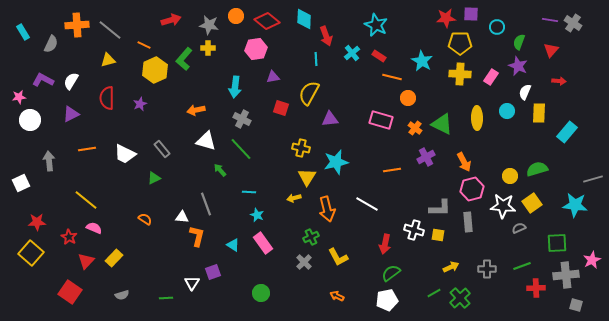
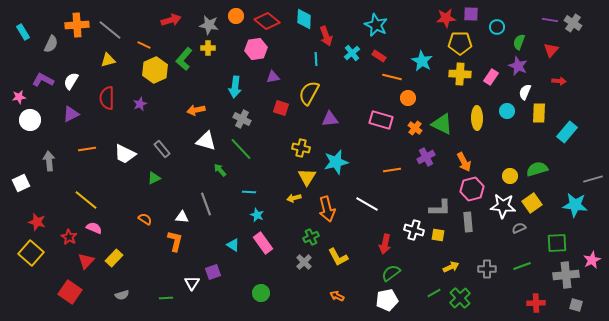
red star at (37, 222): rotated 18 degrees clockwise
orange L-shape at (197, 236): moved 22 px left, 5 px down
red cross at (536, 288): moved 15 px down
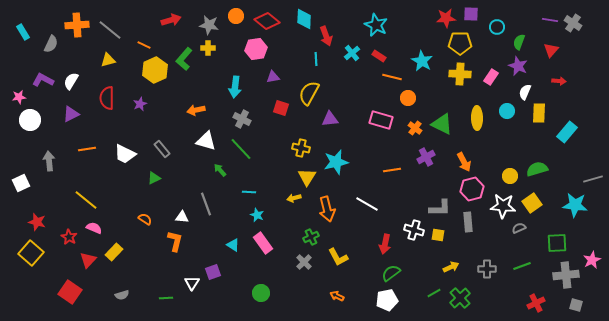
yellow rectangle at (114, 258): moved 6 px up
red triangle at (86, 261): moved 2 px right, 1 px up
red cross at (536, 303): rotated 24 degrees counterclockwise
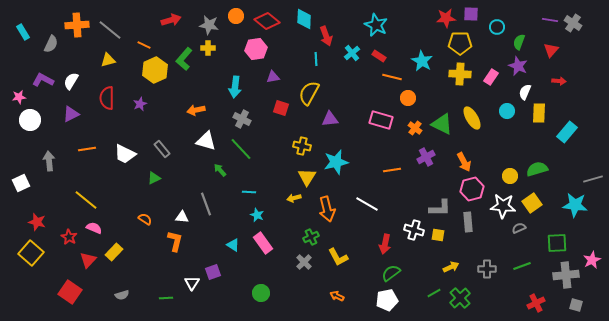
yellow ellipse at (477, 118): moved 5 px left; rotated 30 degrees counterclockwise
yellow cross at (301, 148): moved 1 px right, 2 px up
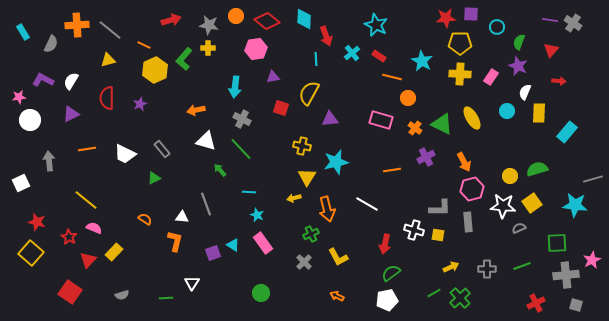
green cross at (311, 237): moved 3 px up
purple square at (213, 272): moved 19 px up
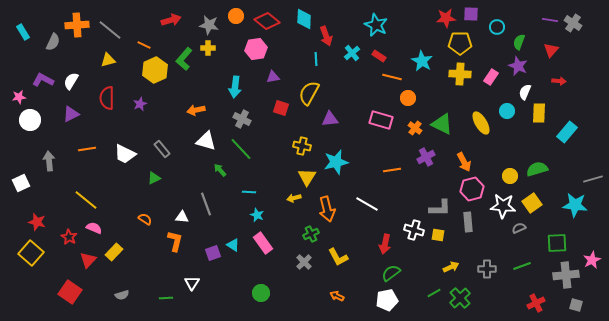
gray semicircle at (51, 44): moved 2 px right, 2 px up
yellow ellipse at (472, 118): moved 9 px right, 5 px down
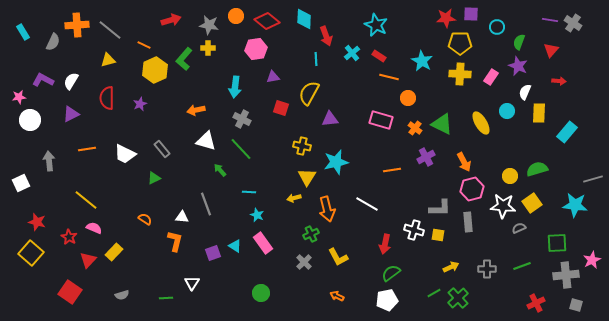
orange line at (392, 77): moved 3 px left
cyan triangle at (233, 245): moved 2 px right, 1 px down
green cross at (460, 298): moved 2 px left
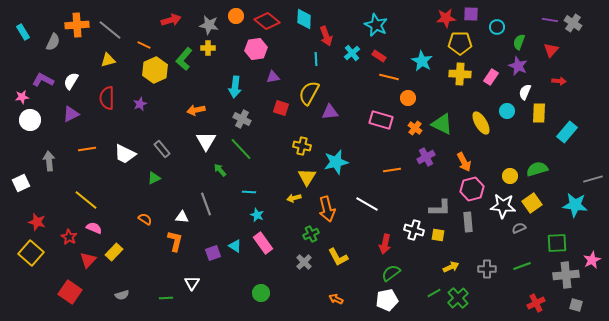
pink star at (19, 97): moved 3 px right
purple triangle at (330, 119): moved 7 px up
white triangle at (206, 141): rotated 45 degrees clockwise
orange arrow at (337, 296): moved 1 px left, 3 px down
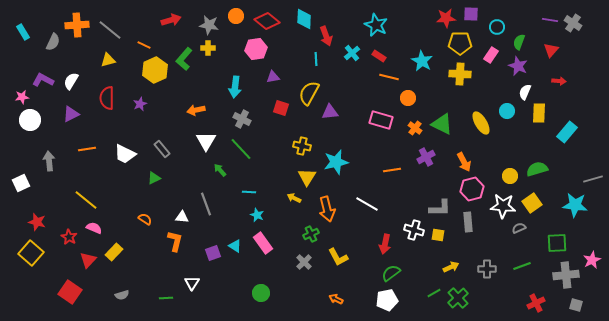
pink rectangle at (491, 77): moved 22 px up
yellow arrow at (294, 198): rotated 40 degrees clockwise
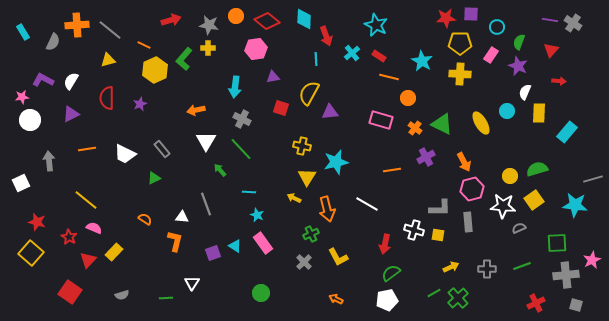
yellow square at (532, 203): moved 2 px right, 3 px up
